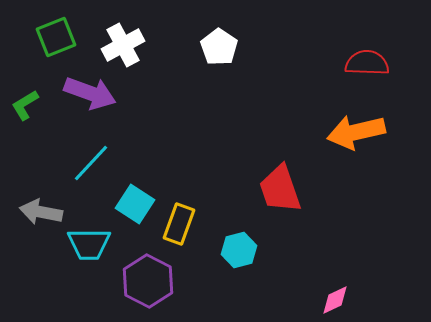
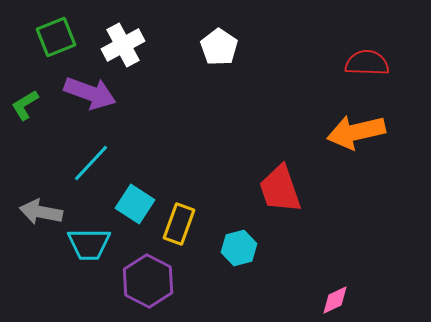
cyan hexagon: moved 2 px up
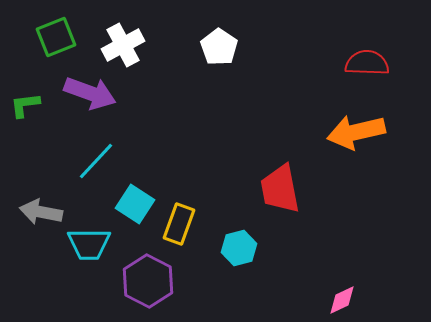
green L-shape: rotated 24 degrees clockwise
cyan line: moved 5 px right, 2 px up
red trapezoid: rotated 8 degrees clockwise
pink diamond: moved 7 px right
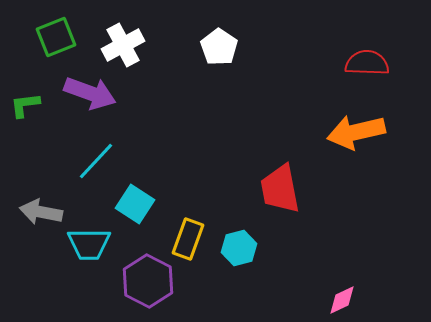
yellow rectangle: moved 9 px right, 15 px down
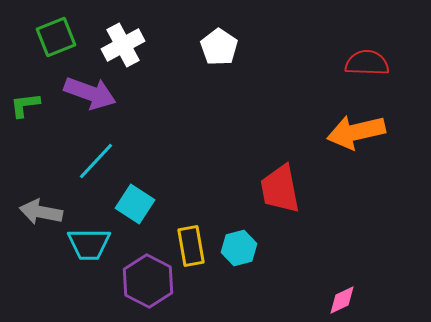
yellow rectangle: moved 3 px right, 7 px down; rotated 30 degrees counterclockwise
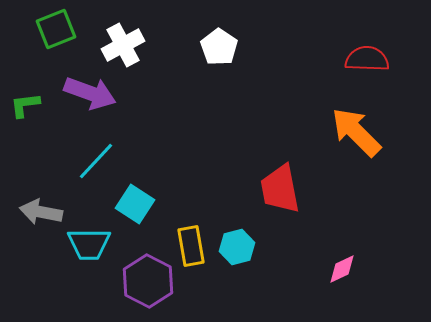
green square: moved 8 px up
red semicircle: moved 4 px up
orange arrow: rotated 58 degrees clockwise
cyan hexagon: moved 2 px left, 1 px up
pink diamond: moved 31 px up
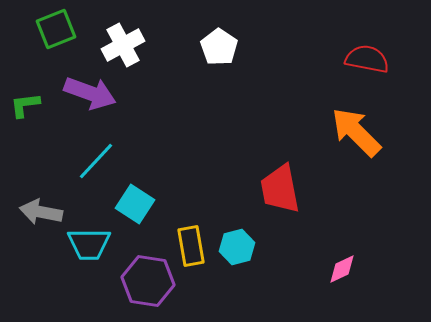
red semicircle: rotated 9 degrees clockwise
purple hexagon: rotated 18 degrees counterclockwise
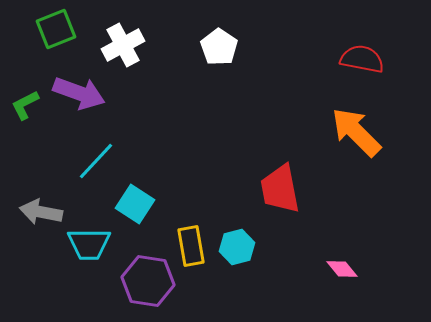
red semicircle: moved 5 px left
purple arrow: moved 11 px left
green L-shape: rotated 20 degrees counterclockwise
pink diamond: rotated 76 degrees clockwise
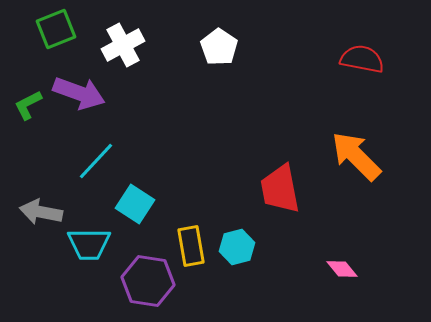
green L-shape: moved 3 px right
orange arrow: moved 24 px down
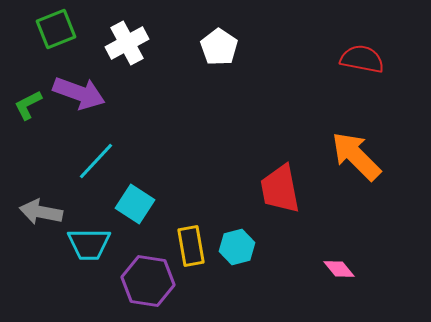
white cross: moved 4 px right, 2 px up
pink diamond: moved 3 px left
